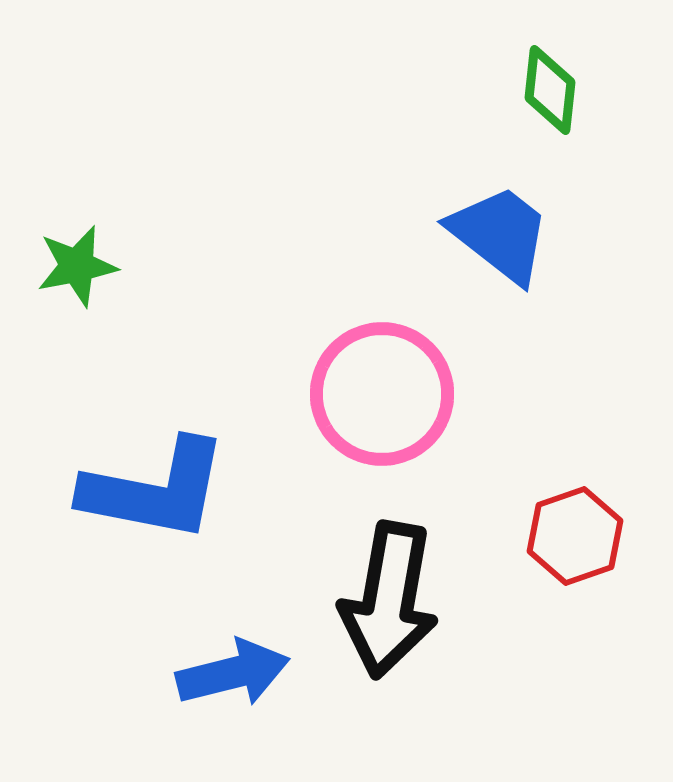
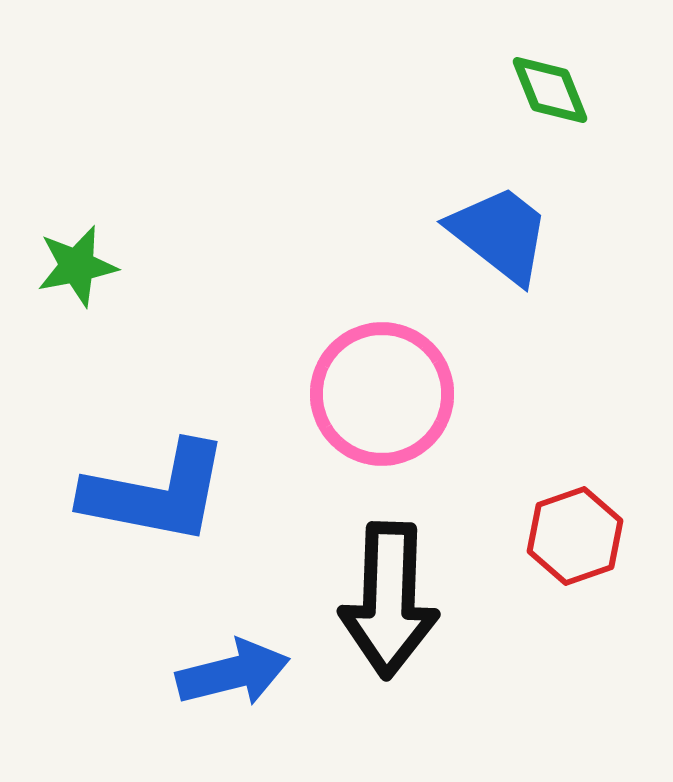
green diamond: rotated 28 degrees counterclockwise
blue L-shape: moved 1 px right, 3 px down
black arrow: rotated 8 degrees counterclockwise
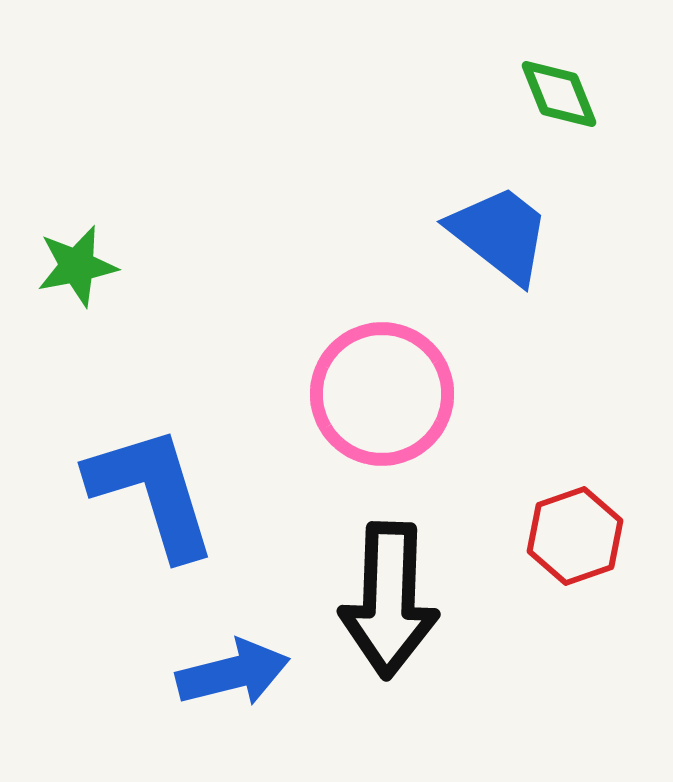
green diamond: moved 9 px right, 4 px down
blue L-shape: moved 4 px left, 1 px up; rotated 118 degrees counterclockwise
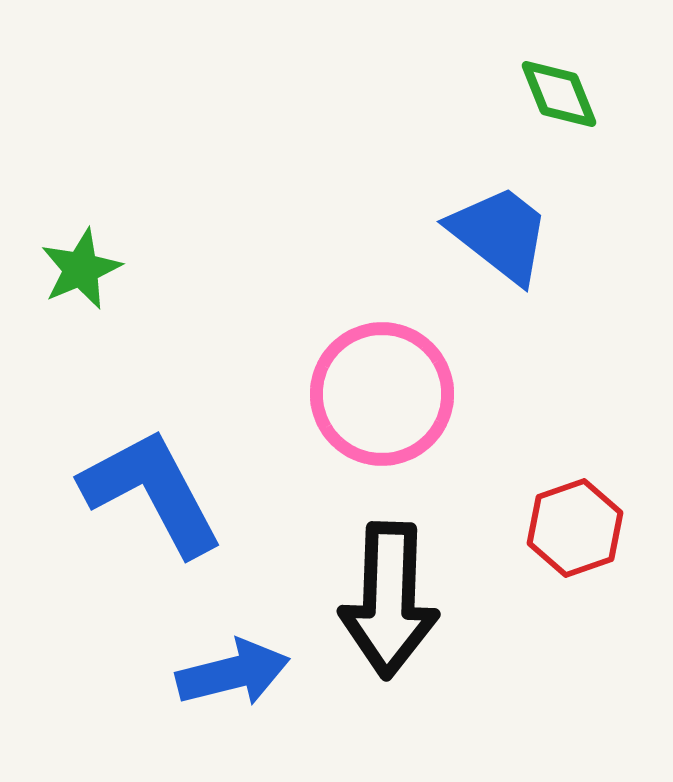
green star: moved 4 px right, 3 px down; rotated 12 degrees counterclockwise
blue L-shape: rotated 11 degrees counterclockwise
red hexagon: moved 8 px up
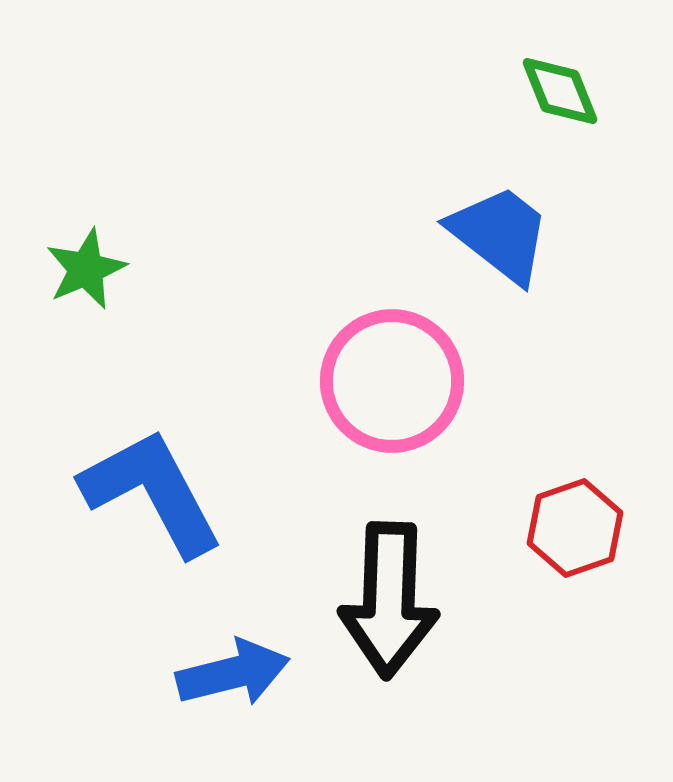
green diamond: moved 1 px right, 3 px up
green star: moved 5 px right
pink circle: moved 10 px right, 13 px up
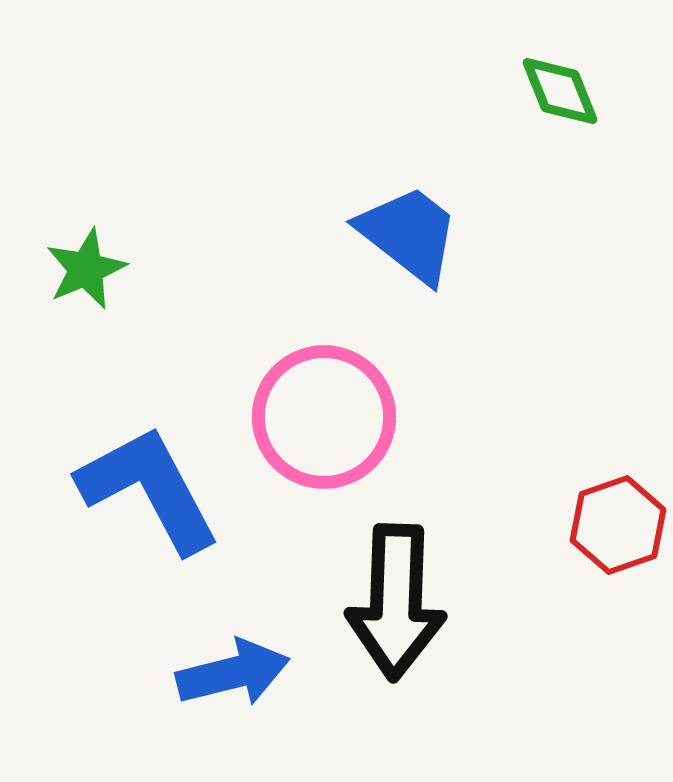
blue trapezoid: moved 91 px left
pink circle: moved 68 px left, 36 px down
blue L-shape: moved 3 px left, 3 px up
red hexagon: moved 43 px right, 3 px up
black arrow: moved 7 px right, 2 px down
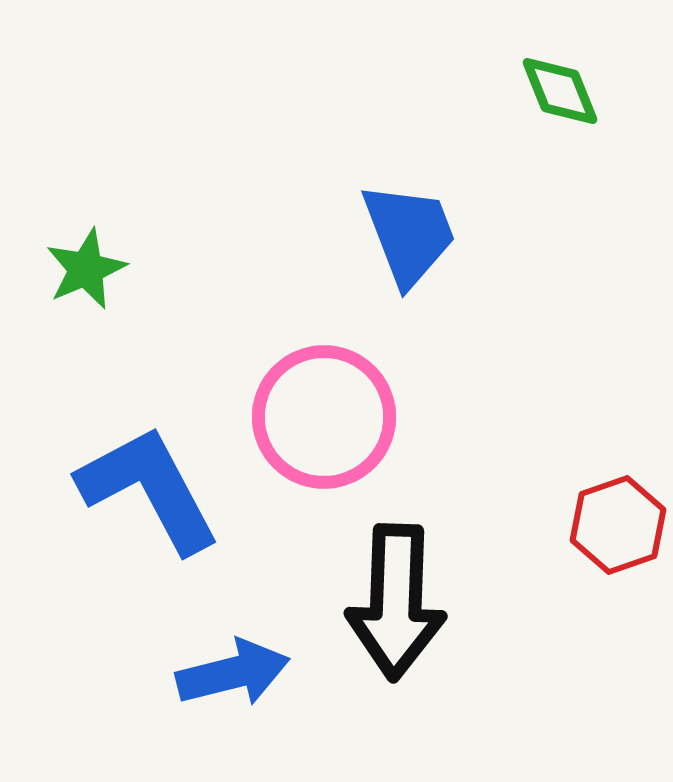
blue trapezoid: rotated 31 degrees clockwise
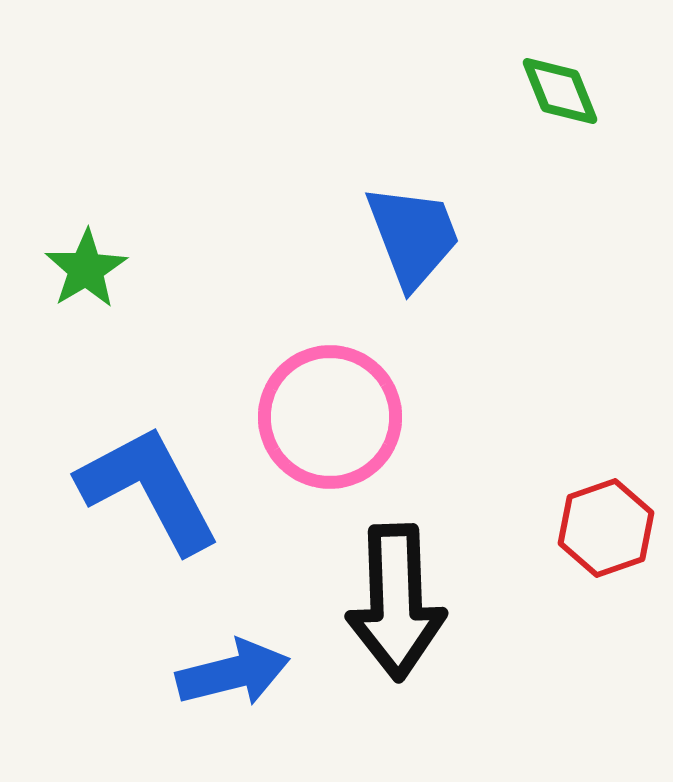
blue trapezoid: moved 4 px right, 2 px down
green star: rotated 8 degrees counterclockwise
pink circle: moved 6 px right
red hexagon: moved 12 px left, 3 px down
black arrow: rotated 4 degrees counterclockwise
